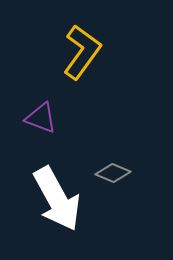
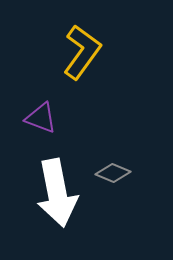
white arrow: moved 6 px up; rotated 18 degrees clockwise
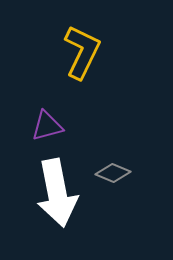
yellow L-shape: rotated 10 degrees counterclockwise
purple triangle: moved 6 px right, 8 px down; rotated 36 degrees counterclockwise
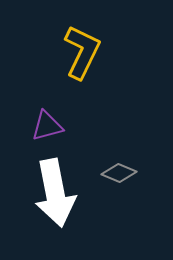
gray diamond: moved 6 px right
white arrow: moved 2 px left
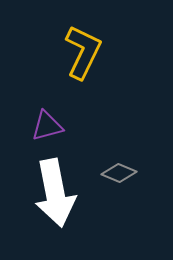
yellow L-shape: moved 1 px right
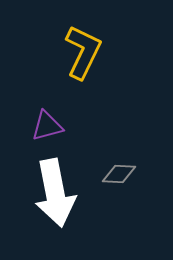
gray diamond: moved 1 px down; rotated 20 degrees counterclockwise
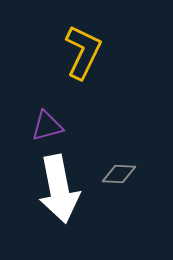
white arrow: moved 4 px right, 4 px up
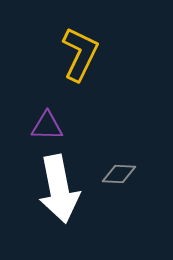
yellow L-shape: moved 3 px left, 2 px down
purple triangle: rotated 16 degrees clockwise
